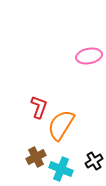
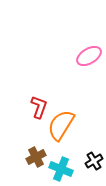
pink ellipse: rotated 20 degrees counterclockwise
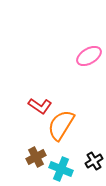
red L-shape: moved 1 px right, 1 px up; rotated 105 degrees clockwise
